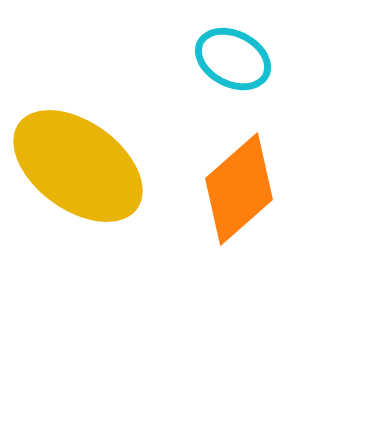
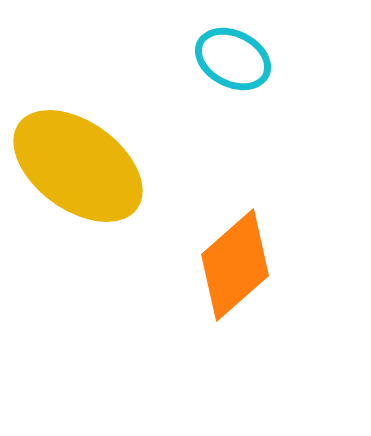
orange diamond: moved 4 px left, 76 px down
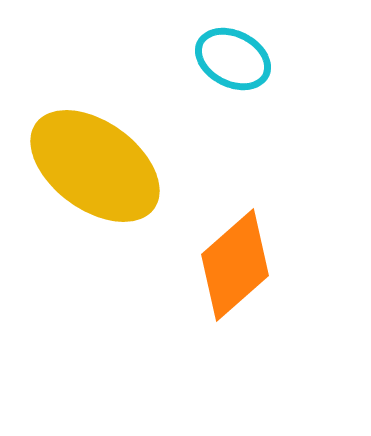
yellow ellipse: moved 17 px right
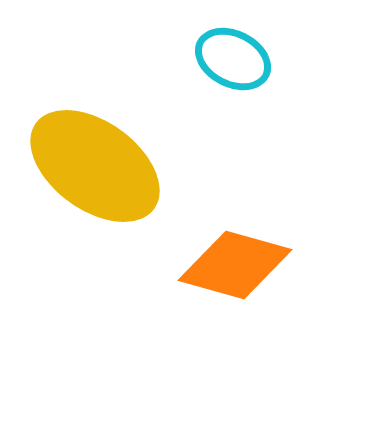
orange diamond: rotated 57 degrees clockwise
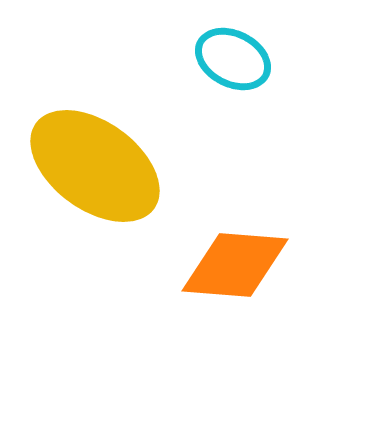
orange diamond: rotated 11 degrees counterclockwise
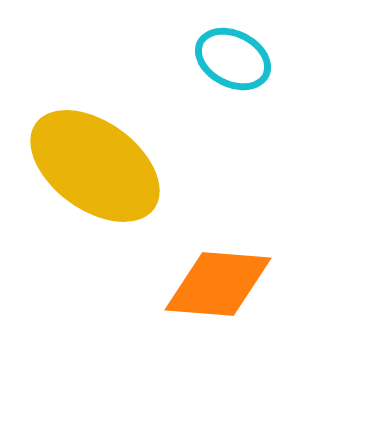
orange diamond: moved 17 px left, 19 px down
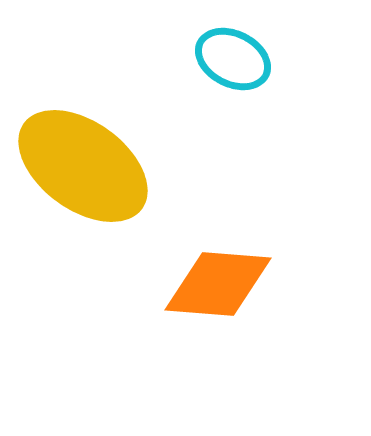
yellow ellipse: moved 12 px left
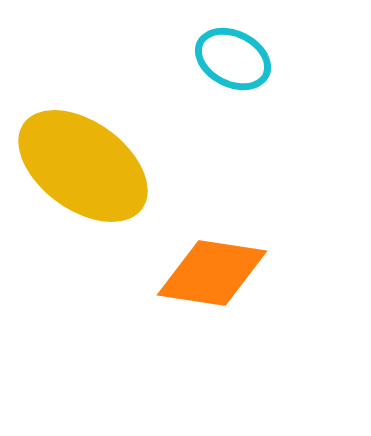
orange diamond: moved 6 px left, 11 px up; rotated 4 degrees clockwise
